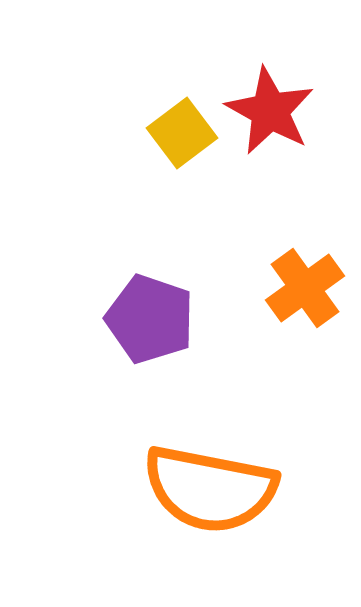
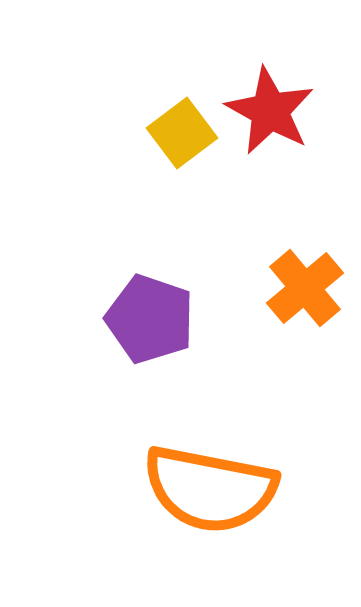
orange cross: rotated 4 degrees counterclockwise
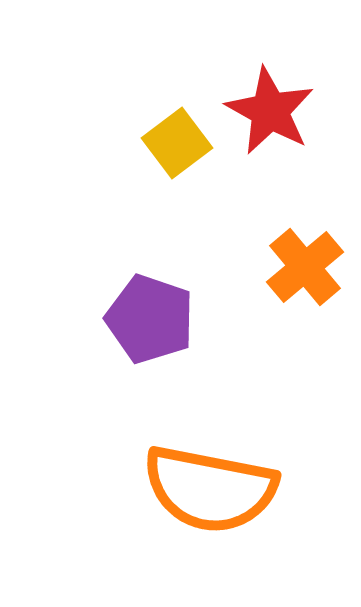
yellow square: moved 5 px left, 10 px down
orange cross: moved 21 px up
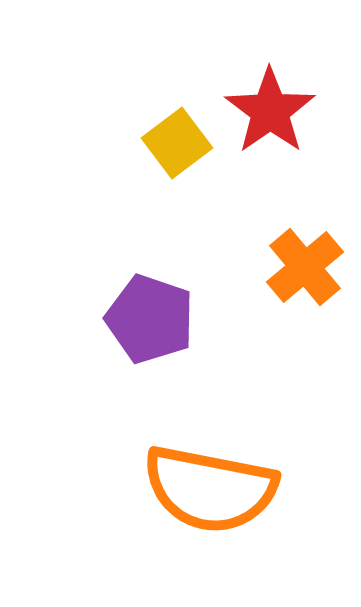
red star: rotated 8 degrees clockwise
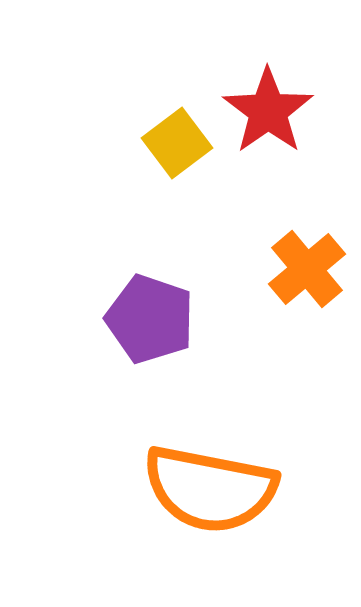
red star: moved 2 px left
orange cross: moved 2 px right, 2 px down
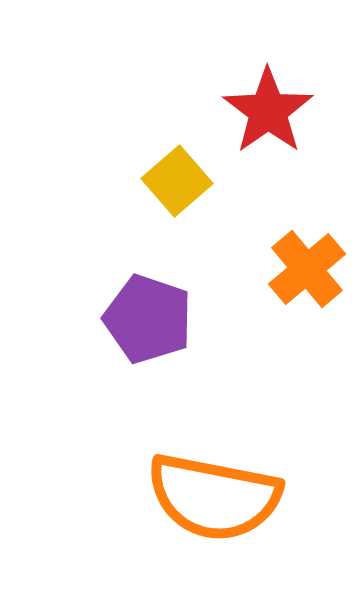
yellow square: moved 38 px down; rotated 4 degrees counterclockwise
purple pentagon: moved 2 px left
orange semicircle: moved 4 px right, 8 px down
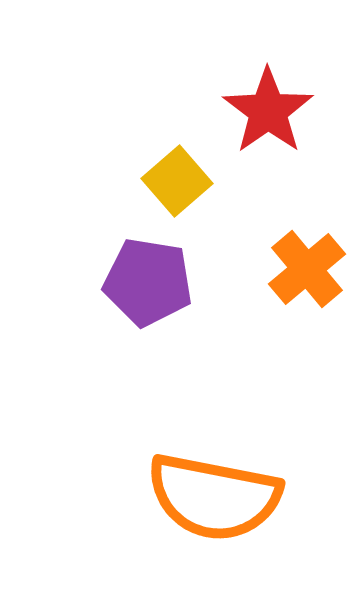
purple pentagon: moved 37 px up; rotated 10 degrees counterclockwise
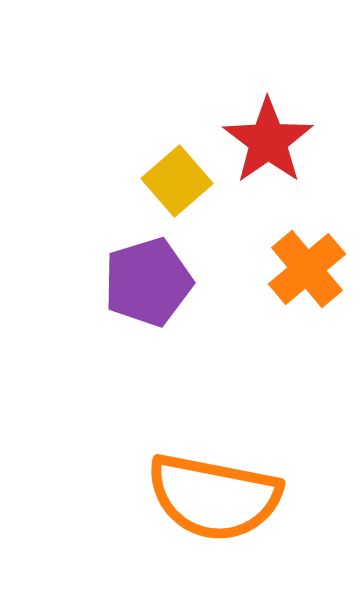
red star: moved 30 px down
purple pentagon: rotated 26 degrees counterclockwise
